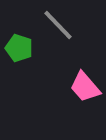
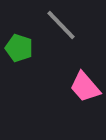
gray line: moved 3 px right
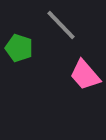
pink trapezoid: moved 12 px up
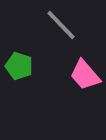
green pentagon: moved 18 px down
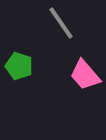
gray line: moved 2 px up; rotated 9 degrees clockwise
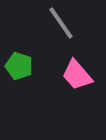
pink trapezoid: moved 8 px left
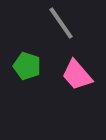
green pentagon: moved 8 px right
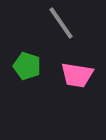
pink trapezoid: rotated 40 degrees counterclockwise
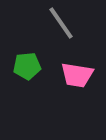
green pentagon: rotated 24 degrees counterclockwise
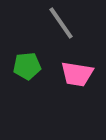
pink trapezoid: moved 1 px up
